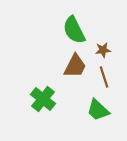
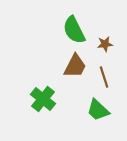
brown star: moved 2 px right, 6 px up
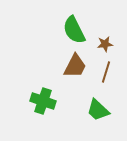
brown line: moved 2 px right, 5 px up; rotated 35 degrees clockwise
green cross: moved 2 px down; rotated 20 degrees counterclockwise
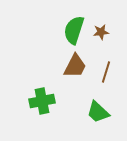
green semicircle: rotated 44 degrees clockwise
brown star: moved 4 px left, 12 px up
green cross: moved 1 px left; rotated 30 degrees counterclockwise
green trapezoid: moved 2 px down
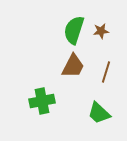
brown star: moved 1 px up
brown trapezoid: moved 2 px left
green trapezoid: moved 1 px right, 1 px down
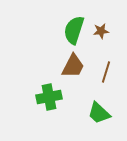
green cross: moved 7 px right, 4 px up
